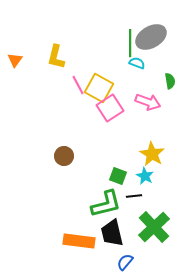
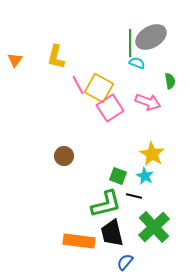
black line: rotated 21 degrees clockwise
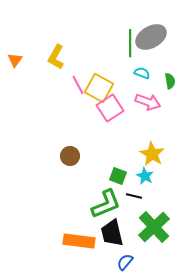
yellow L-shape: rotated 15 degrees clockwise
cyan semicircle: moved 5 px right, 10 px down
brown circle: moved 6 px right
green L-shape: rotated 8 degrees counterclockwise
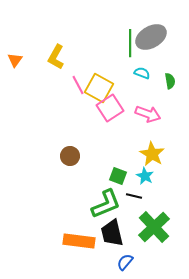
pink arrow: moved 12 px down
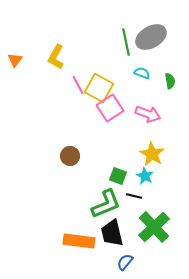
green line: moved 4 px left, 1 px up; rotated 12 degrees counterclockwise
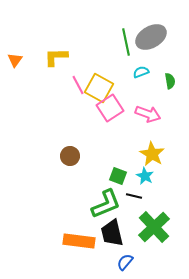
yellow L-shape: rotated 60 degrees clockwise
cyan semicircle: moved 1 px left, 1 px up; rotated 42 degrees counterclockwise
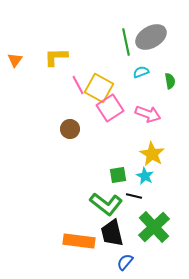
brown circle: moved 27 px up
green square: moved 1 px up; rotated 30 degrees counterclockwise
green L-shape: rotated 60 degrees clockwise
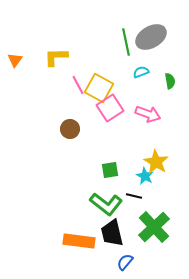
yellow star: moved 4 px right, 8 px down
green square: moved 8 px left, 5 px up
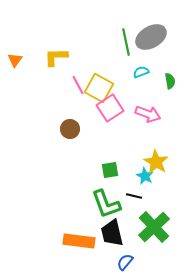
green L-shape: rotated 32 degrees clockwise
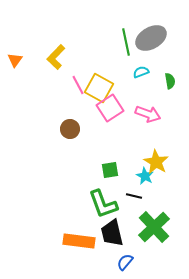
gray ellipse: moved 1 px down
yellow L-shape: rotated 45 degrees counterclockwise
green L-shape: moved 3 px left
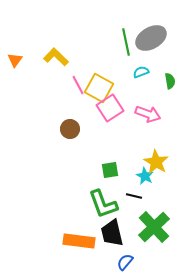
yellow L-shape: rotated 90 degrees clockwise
